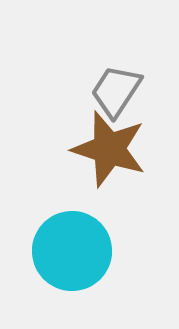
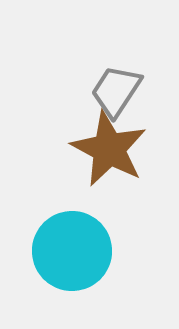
brown star: rotated 10 degrees clockwise
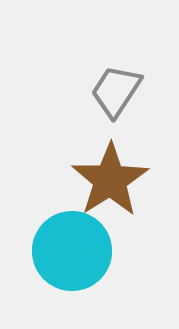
brown star: moved 1 px right, 31 px down; rotated 12 degrees clockwise
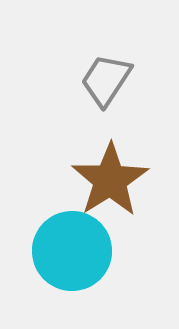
gray trapezoid: moved 10 px left, 11 px up
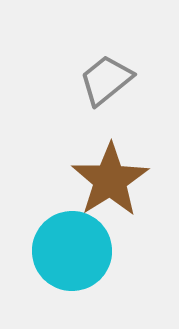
gray trapezoid: rotated 18 degrees clockwise
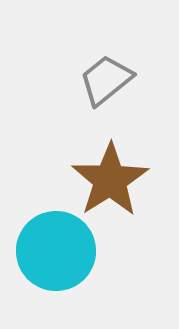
cyan circle: moved 16 px left
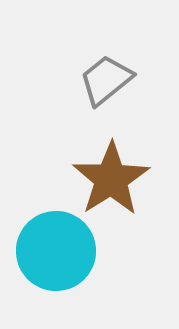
brown star: moved 1 px right, 1 px up
